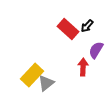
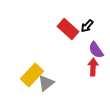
purple semicircle: rotated 66 degrees counterclockwise
red arrow: moved 10 px right
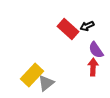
black arrow: rotated 24 degrees clockwise
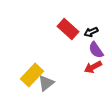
black arrow: moved 4 px right, 6 px down
red arrow: rotated 120 degrees counterclockwise
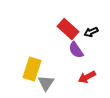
purple semicircle: moved 20 px left
red arrow: moved 6 px left, 10 px down
yellow rectangle: moved 6 px up; rotated 25 degrees counterclockwise
gray triangle: rotated 18 degrees counterclockwise
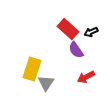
red arrow: moved 1 px left
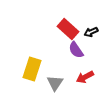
red arrow: moved 1 px left
gray triangle: moved 9 px right
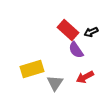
red rectangle: moved 1 px down
yellow rectangle: rotated 55 degrees clockwise
